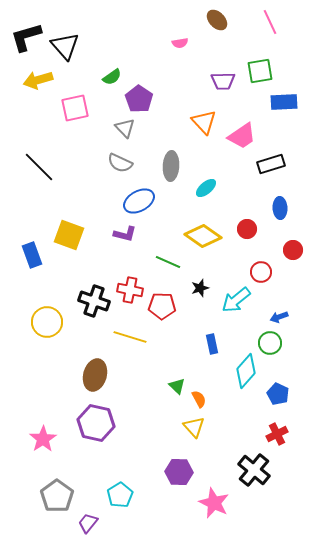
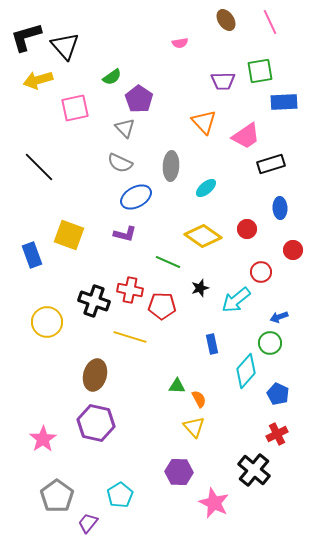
brown ellipse at (217, 20): moved 9 px right; rotated 10 degrees clockwise
pink trapezoid at (242, 136): moved 4 px right
blue ellipse at (139, 201): moved 3 px left, 4 px up
green triangle at (177, 386): rotated 42 degrees counterclockwise
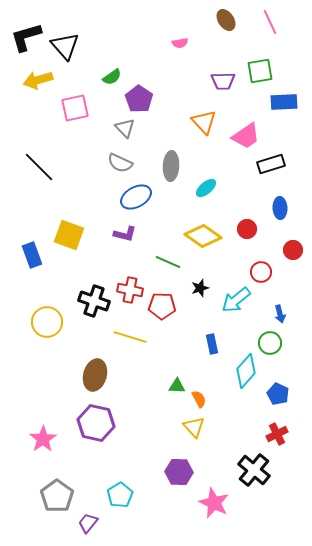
blue arrow at (279, 317): moved 1 px right, 3 px up; rotated 84 degrees counterclockwise
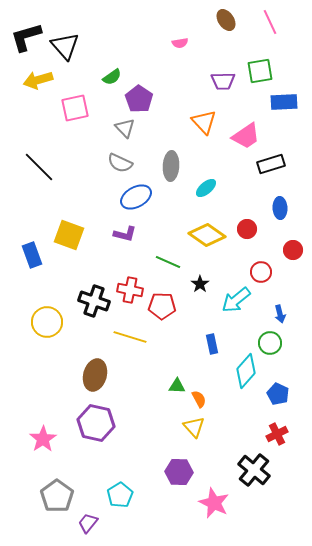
yellow diamond at (203, 236): moved 4 px right, 1 px up
black star at (200, 288): moved 4 px up; rotated 18 degrees counterclockwise
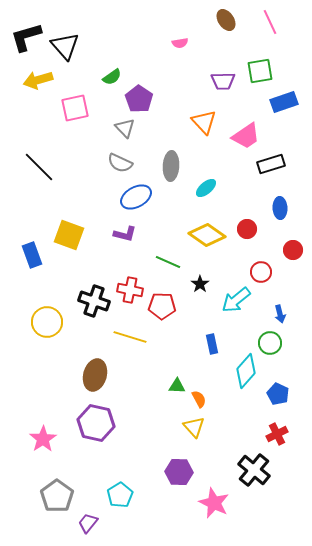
blue rectangle at (284, 102): rotated 16 degrees counterclockwise
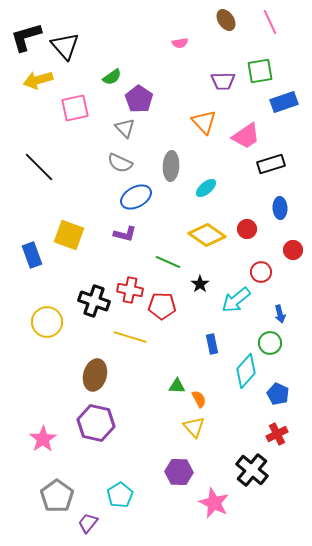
black cross at (254, 470): moved 2 px left
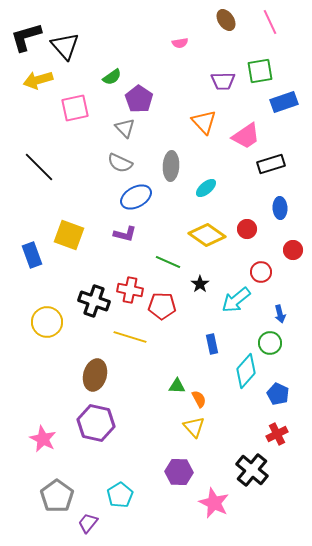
pink star at (43, 439): rotated 12 degrees counterclockwise
